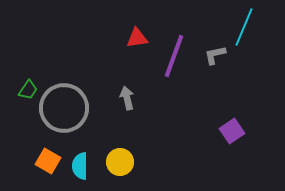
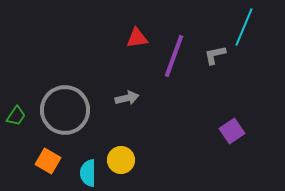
green trapezoid: moved 12 px left, 26 px down
gray arrow: rotated 90 degrees clockwise
gray circle: moved 1 px right, 2 px down
yellow circle: moved 1 px right, 2 px up
cyan semicircle: moved 8 px right, 7 px down
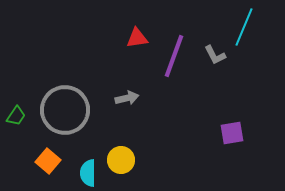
gray L-shape: rotated 105 degrees counterclockwise
purple square: moved 2 px down; rotated 25 degrees clockwise
orange square: rotated 10 degrees clockwise
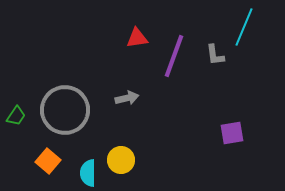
gray L-shape: rotated 20 degrees clockwise
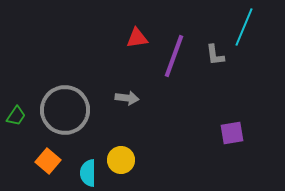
gray arrow: rotated 20 degrees clockwise
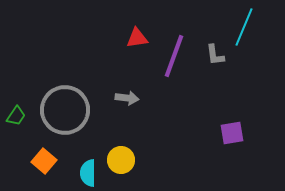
orange square: moved 4 px left
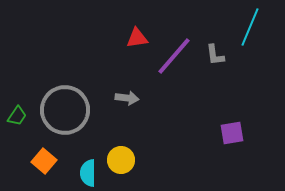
cyan line: moved 6 px right
purple line: rotated 21 degrees clockwise
green trapezoid: moved 1 px right
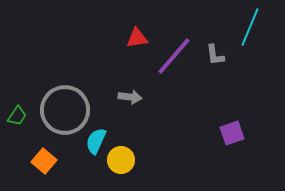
gray arrow: moved 3 px right, 1 px up
purple square: rotated 10 degrees counterclockwise
cyan semicircle: moved 8 px right, 32 px up; rotated 24 degrees clockwise
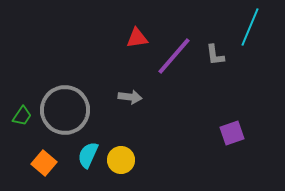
green trapezoid: moved 5 px right
cyan semicircle: moved 8 px left, 14 px down
orange square: moved 2 px down
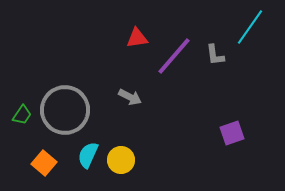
cyan line: rotated 12 degrees clockwise
gray arrow: rotated 20 degrees clockwise
green trapezoid: moved 1 px up
